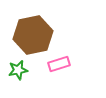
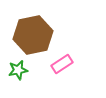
pink rectangle: moved 3 px right; rotated 15 degrees counterclockwise
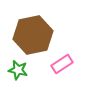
green star: rotated 24 degrees clockwise
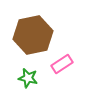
green star: moved 10 px right, 8 px down
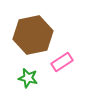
pink rectangle: moved 2 px up
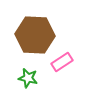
brown hexagon: moved 2 px right; rotated 15 degrees clockwise
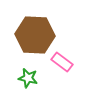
pink rectangle: rotated 70 degrees clockwise
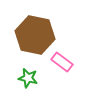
brown hexagon: rotated 9 degrees clockwise
